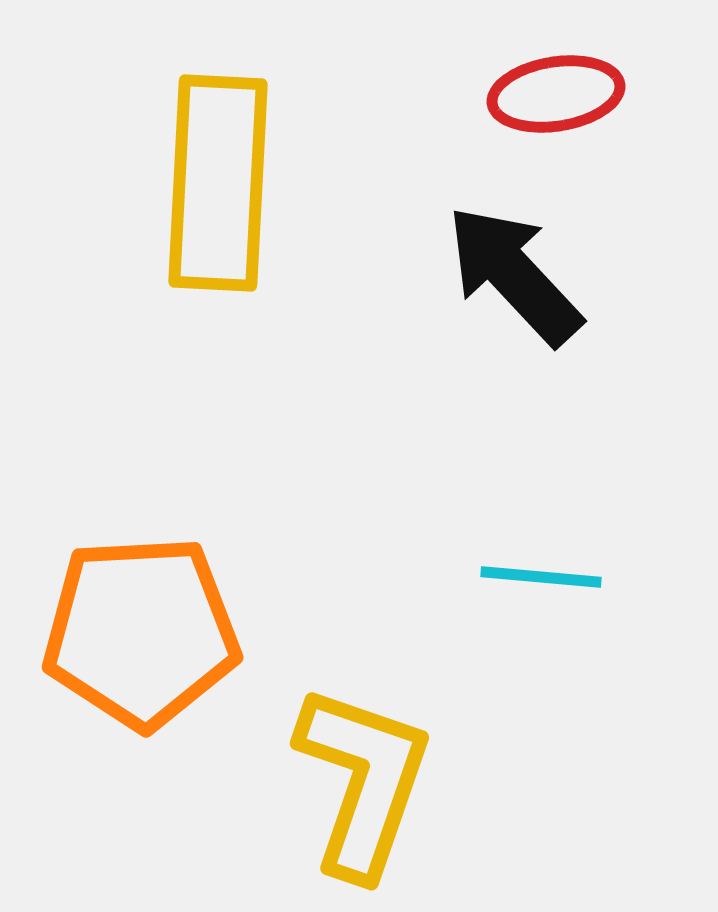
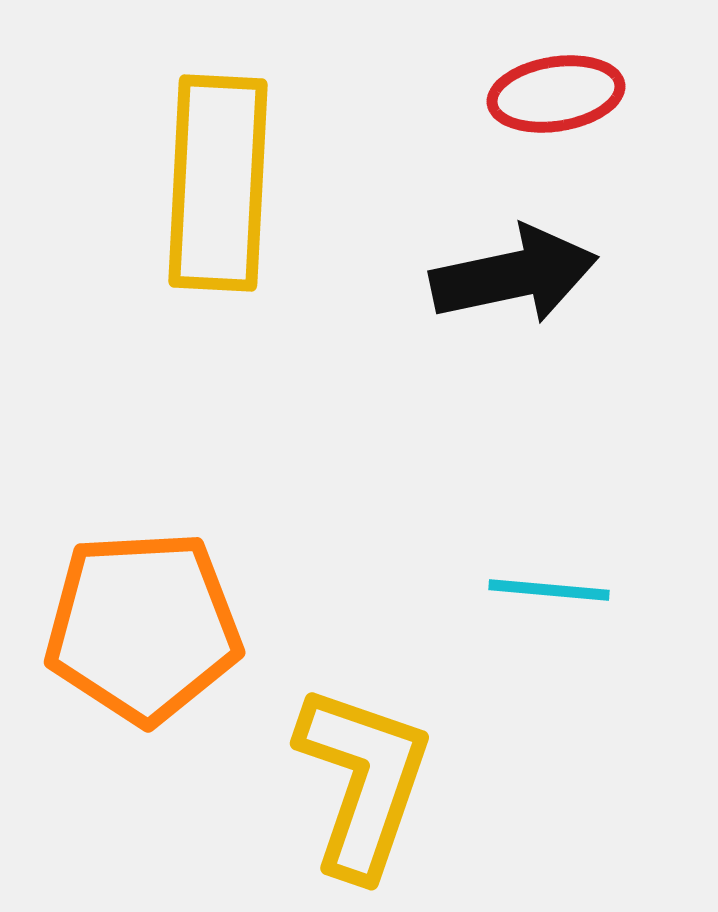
black arrow: rotated 121 degrees clockwise
cyan line: moved 8 px right, 13 px down
orange pentagon: moved 2 px right, 5 px up
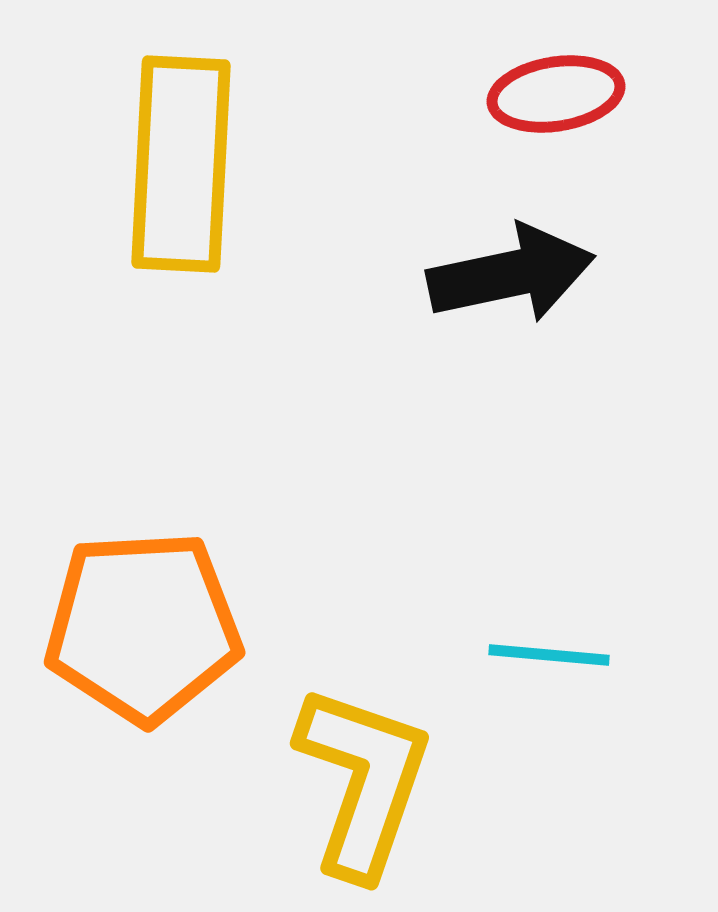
yellow rectangle: moved 37 px left, 19 px up
black arrow: moved 3 px left, 1 px up
cyan line: moved 65 px down
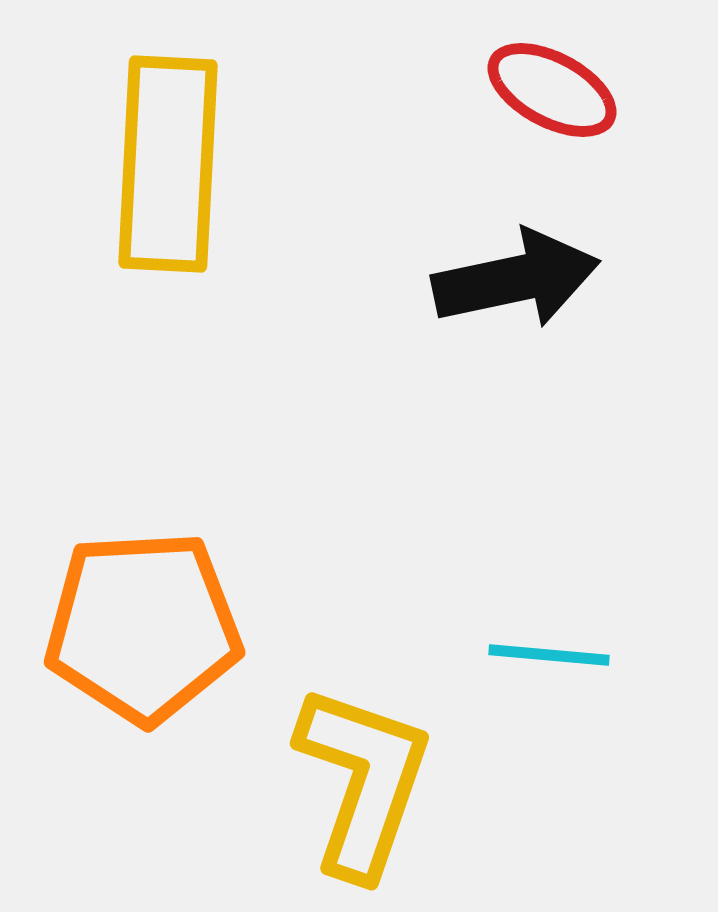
red ellipse: moved 4 px left, 4 px up; rotated 37 degrees clockwise
yellow rectangle: moved 13 px left
black arrow: moved 5 px right, 5 px down
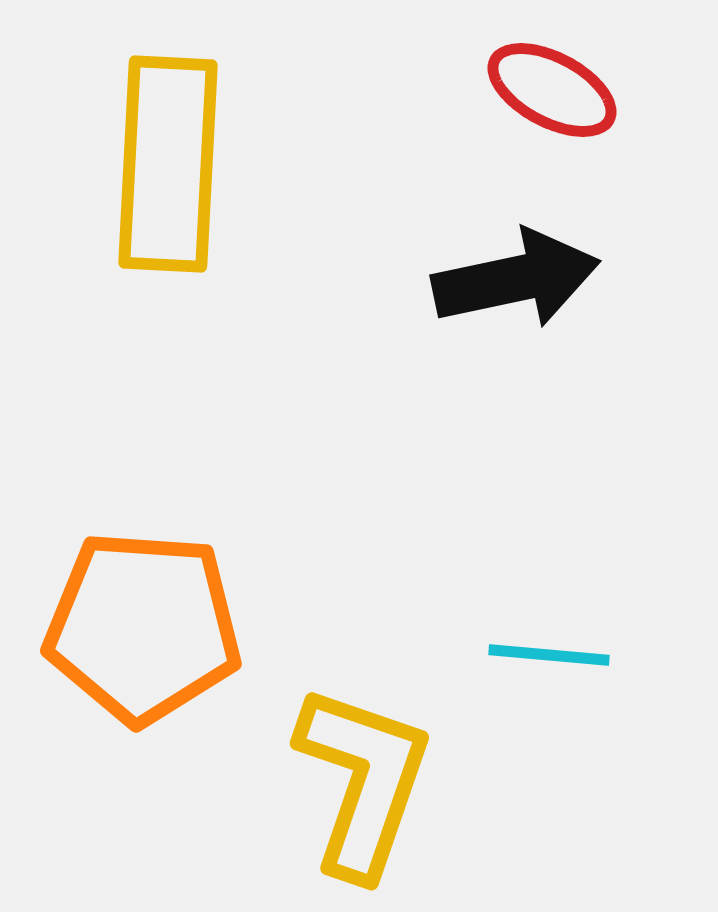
orange pentagon: rotated 7 degrees clockwise
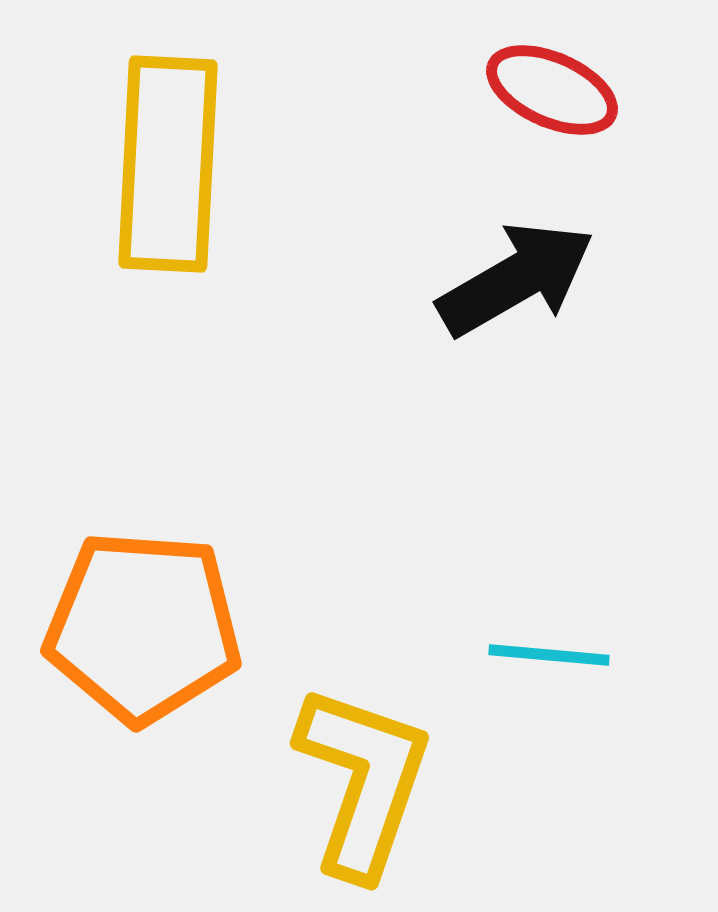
red ellipse: rotated 4 degrees counterclockwise
black arrow: rotated 18 degrees counterclockwise
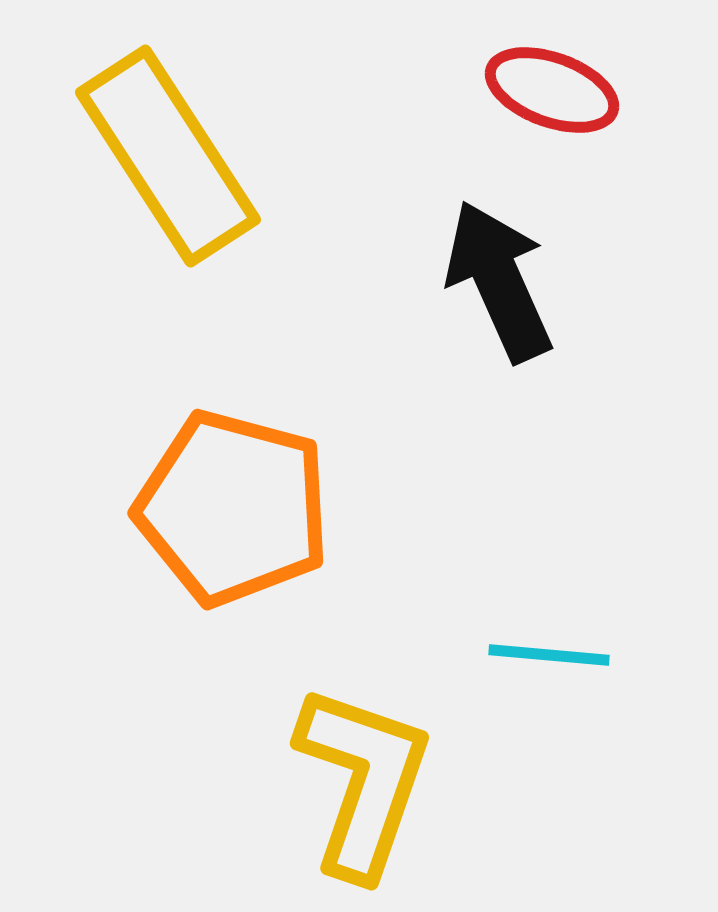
red ellipse: rotated 4 degrees counterclockwise
yellow rectangle: moved 8 px up; rotated 36 degrees counterclockwise
black arrow: moved 17 px left, 2 px down; rotated 84 degrees counterclockwise
orange pentagon: moved 90 px right, 119 px up; rotated 11 degrees clockwise
